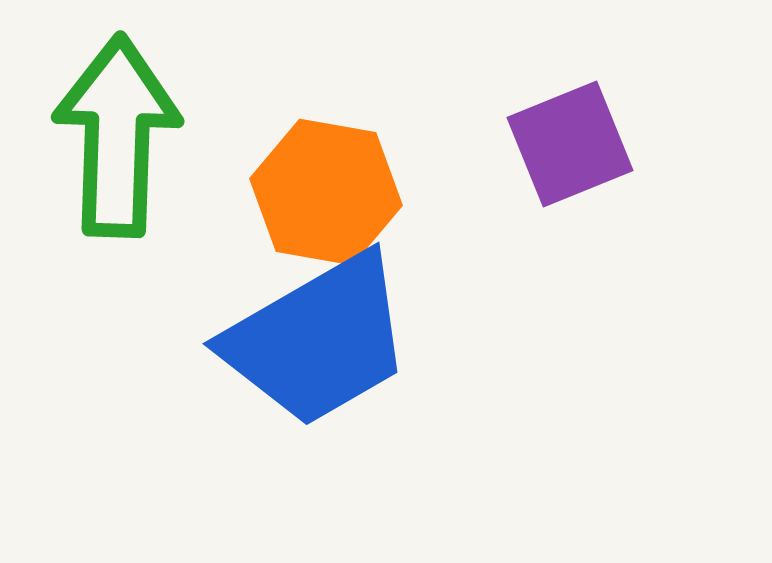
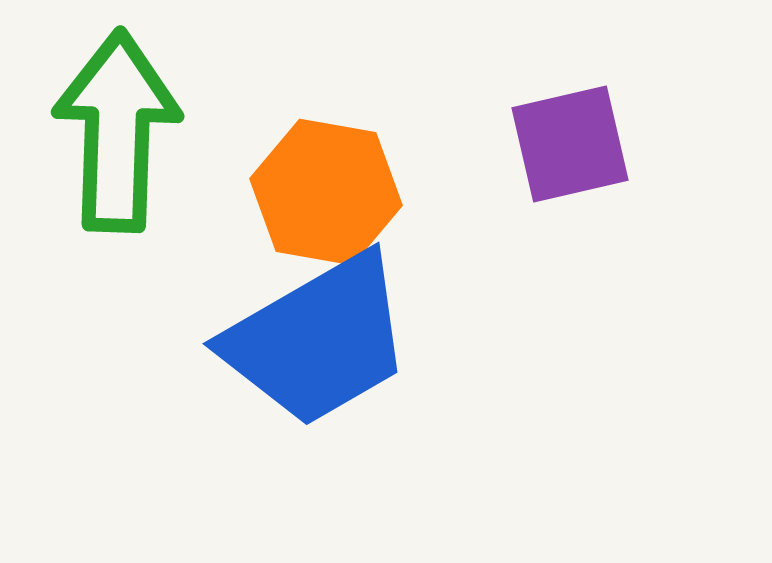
green arrow: moved 5 px up
purple square: rotated 9 degrees clockwise
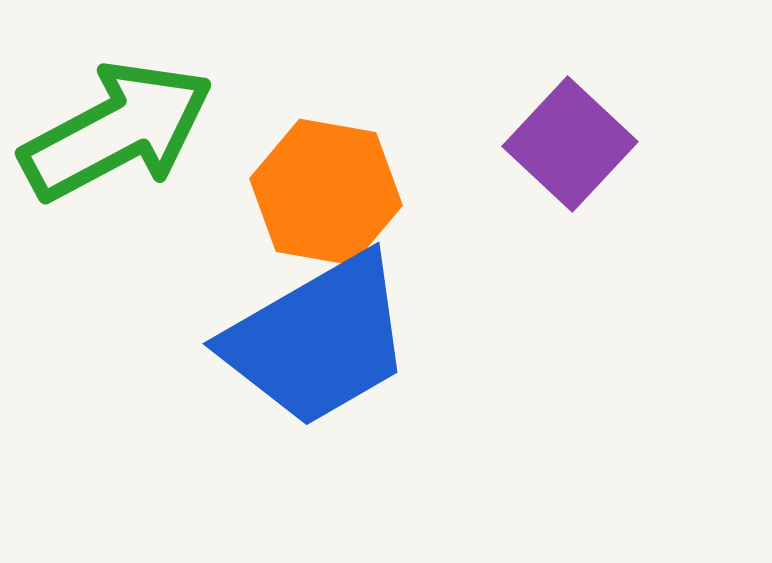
green arrow: rotated 60 degrees clockwise
purple square: rotated 34 degrees counterclockwise
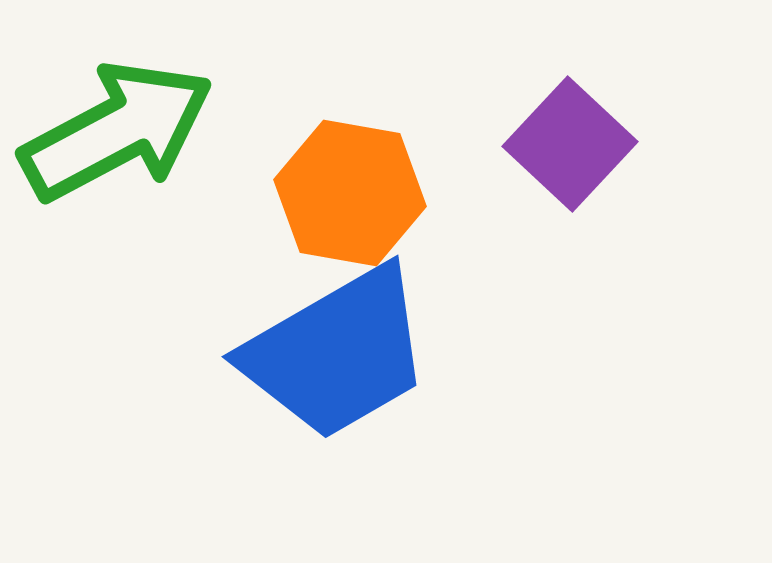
orange hexagon: moved 24 px right, 1 px down
blue trapezoid: moved 19 px right, 13 px down
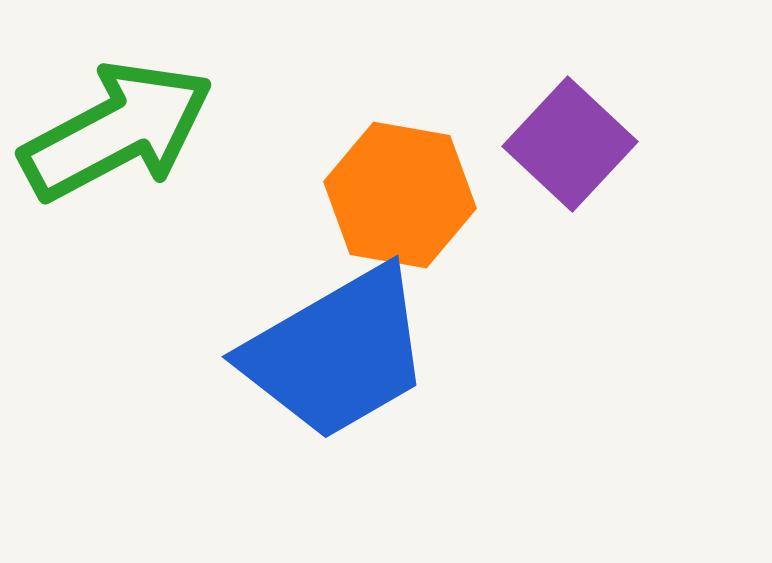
orange hexagon: moved 50 px right, 2 px down
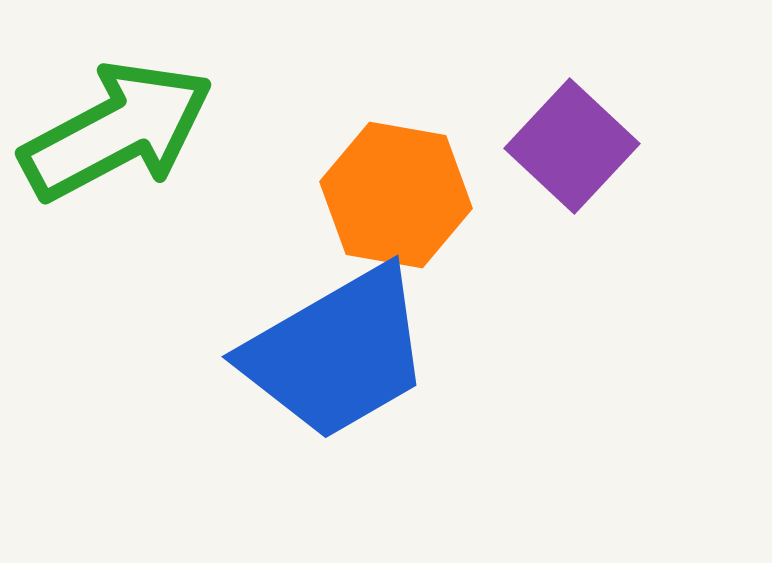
purple square: moved 2 px right, 2 px down
orange hexagon: moved 4 px left
